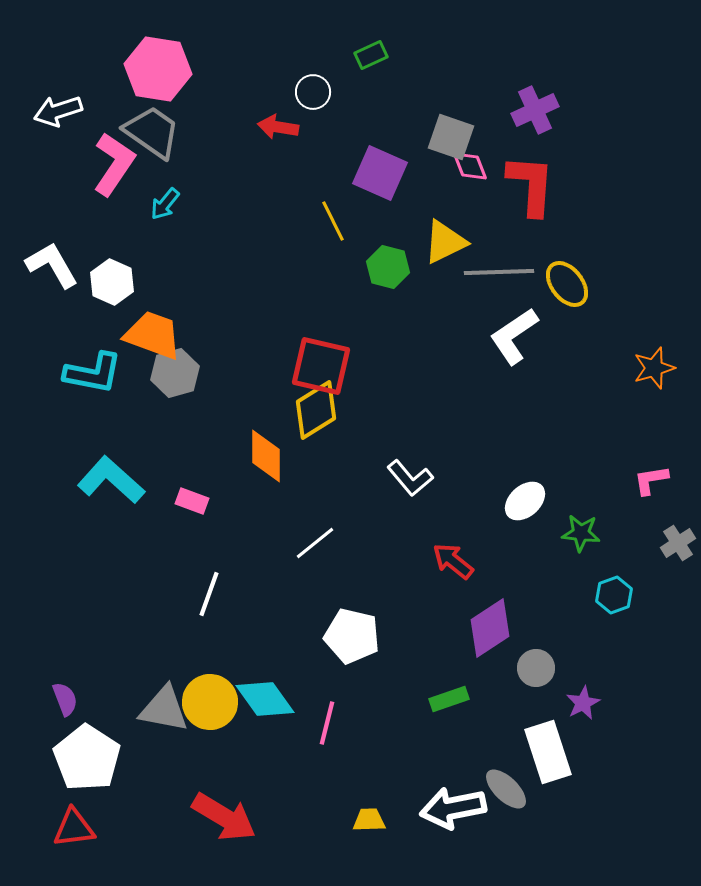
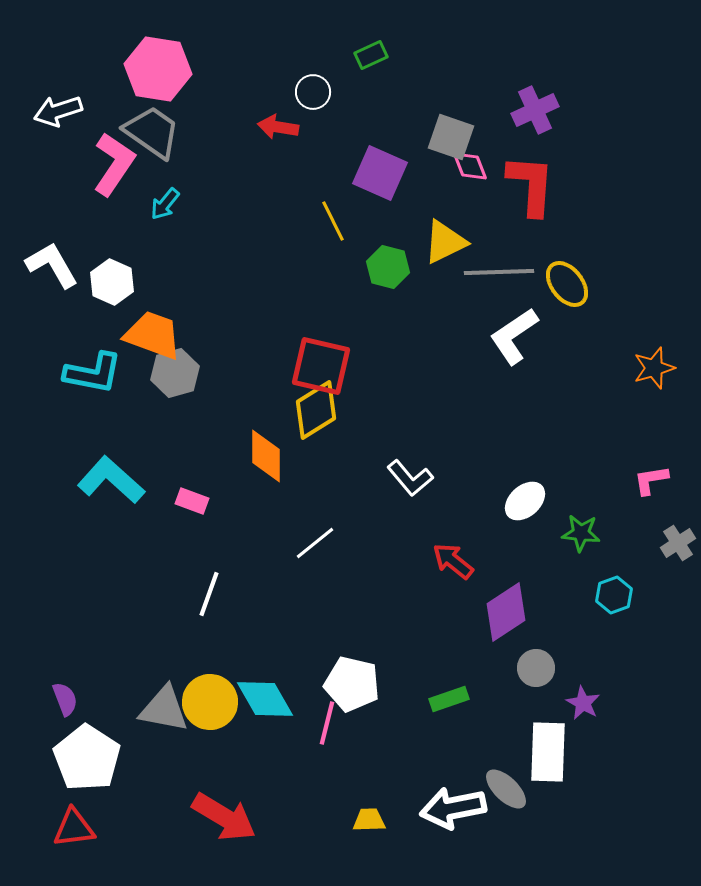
purple diamond at (490, 628): moved 16 px right, 16 px up
white pentagon at (352, 636): moved 48 px down
cyan diamond at (265, 699): rotated 6 degrees clockwise
purple star at (583, 703): rotated 16 degrees counterclockwise
white rectangle at (548, 752): rotated 20 degrees clockwise
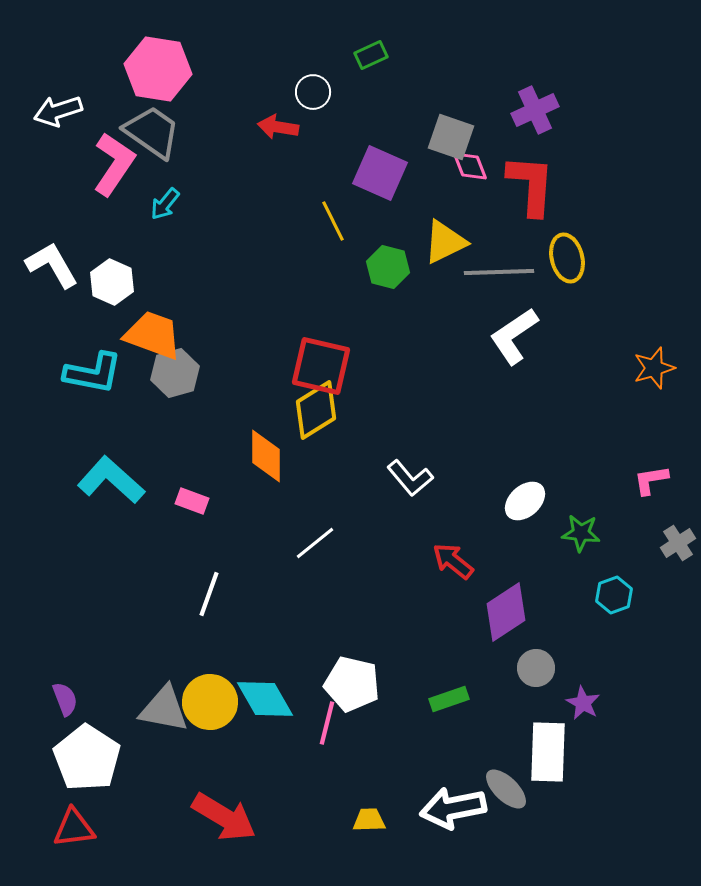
yellow ellipse at (567, 284): moved 26 px up; rotated 24 degrees clockwise
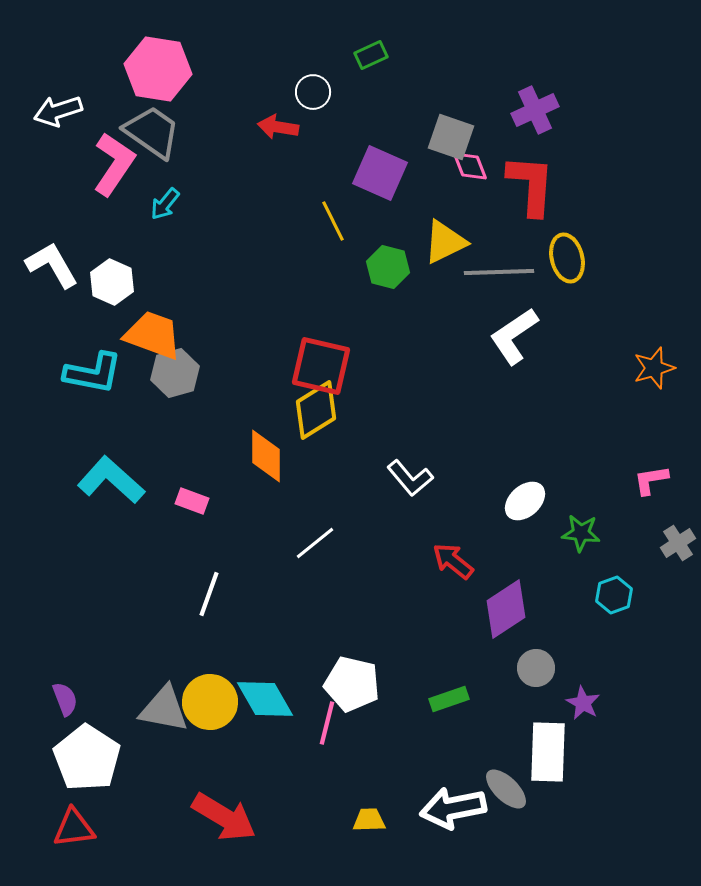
purple diamond at (506, 612): moved 3 px up
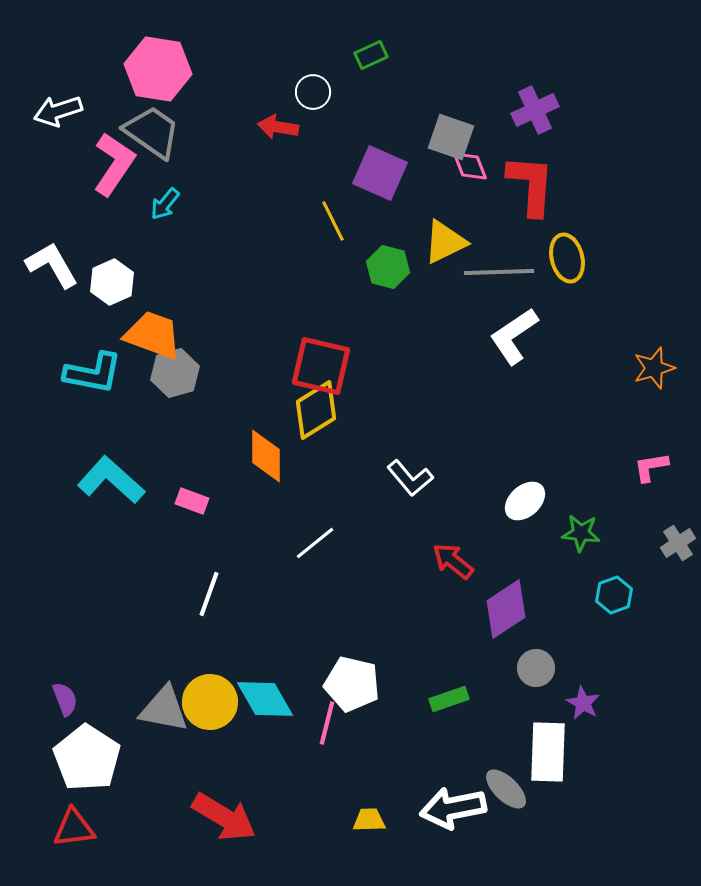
white hexagon at (112, 282): rotated 12 degrees clockwise
pink L-shape at (651, 480): moved 13 px up
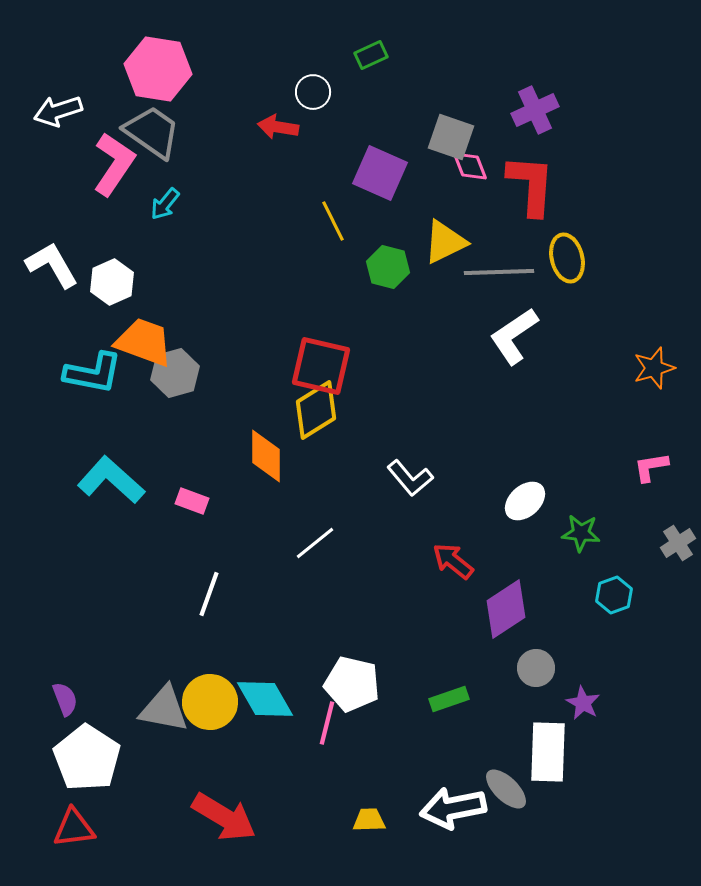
orange trapezoid at (153, 335): moved 9 px left, 7 px down
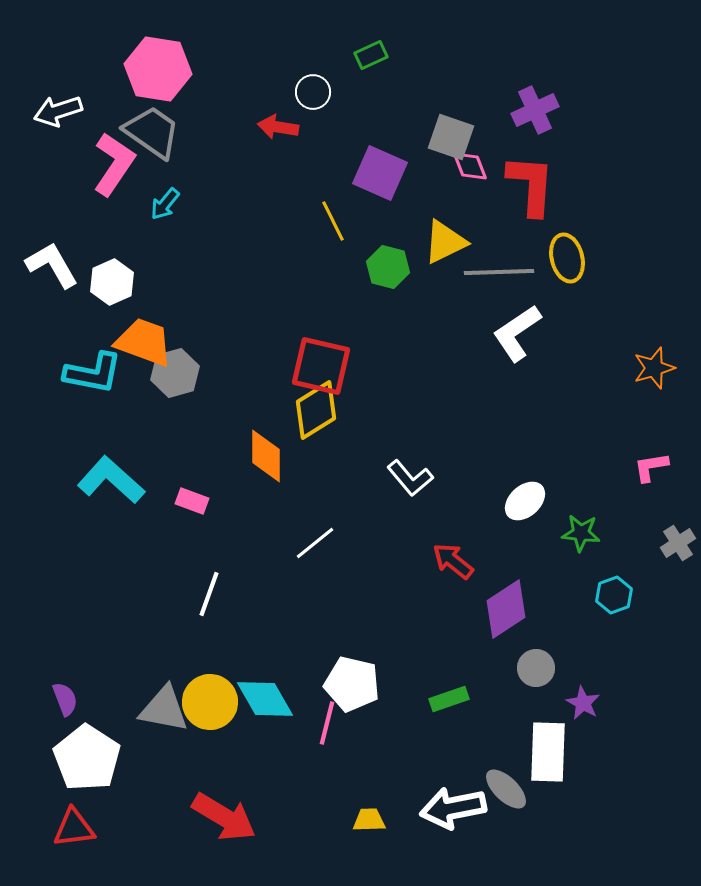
white L-shape at (514, 336): moved 3 px right, 3 px up
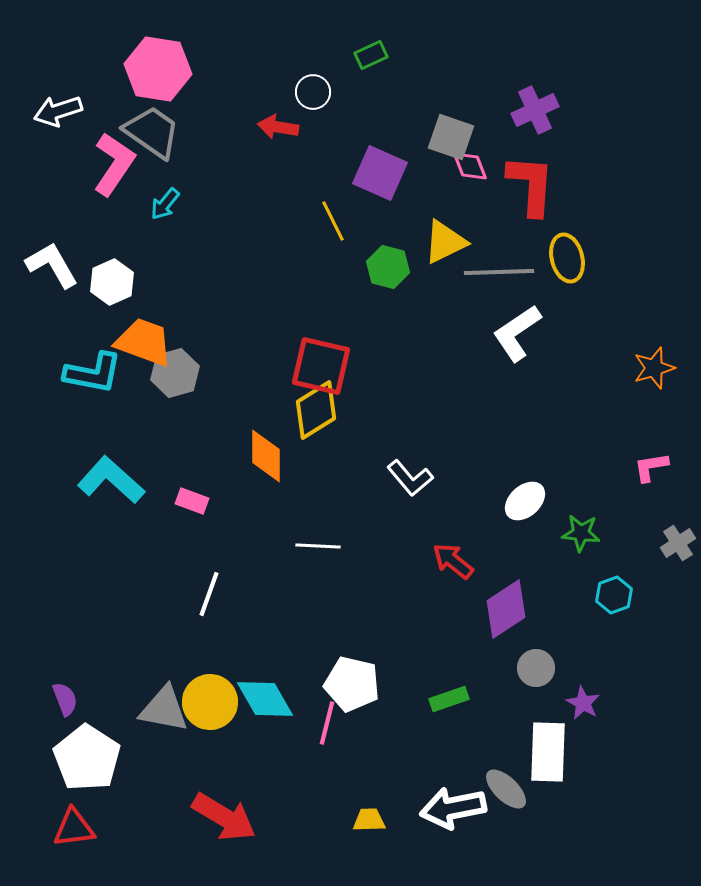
white line at (315, 543): moved 3 px right, 3 px down; rotated 42 degrees clockwise
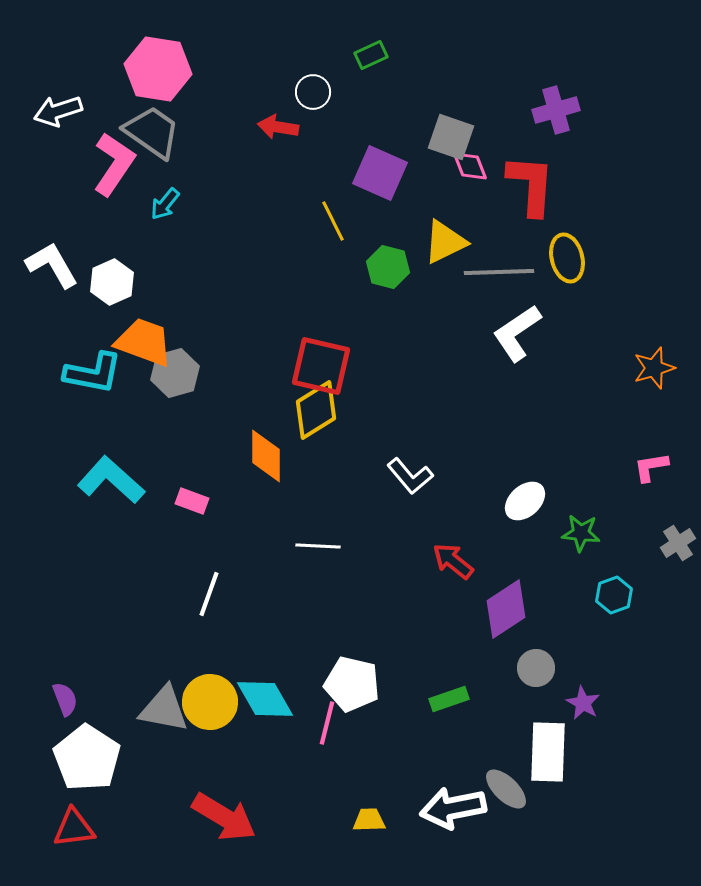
purple cross at (535, 110): moved 21 px right; rotated 9 degrees clockwise
white L-shape at (410, 478): moved 2 px up
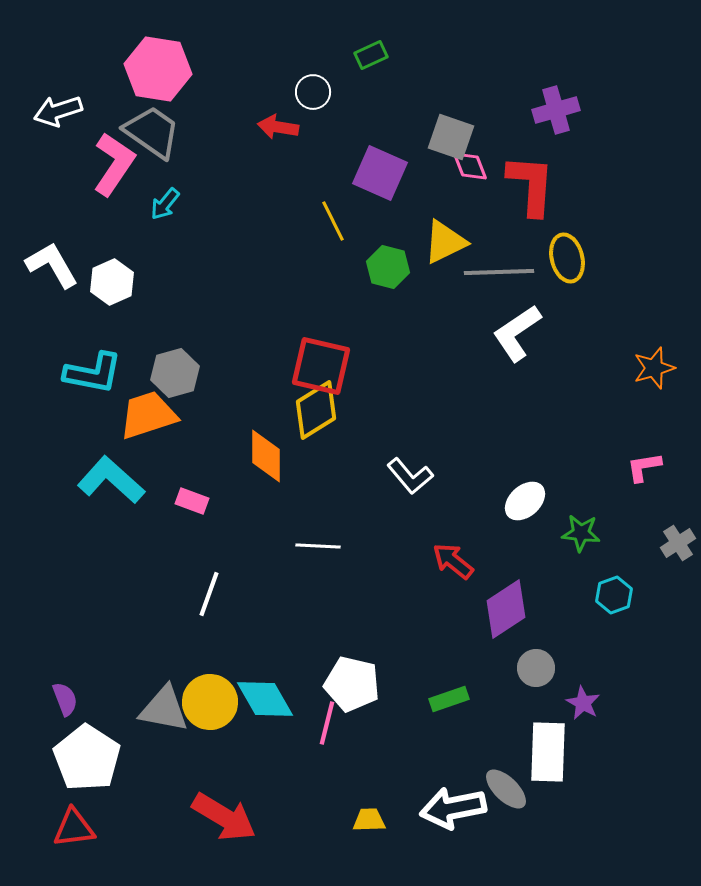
orange trapezoid at (144, 342): moved 4 px right, 73 px down; rotated 38 degrees counterclockwise
pink L-shape at (651, 467): moved 7 px left
